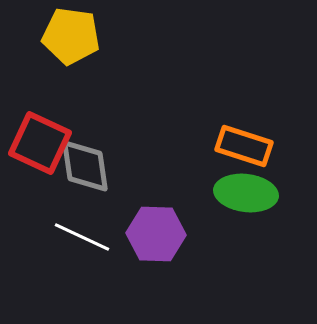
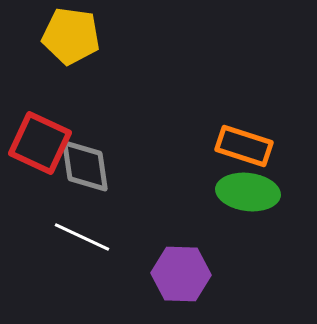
green ellipse: moved 2 px right, 1 px up
purple hexagon: moved 25 px right, 40 px down
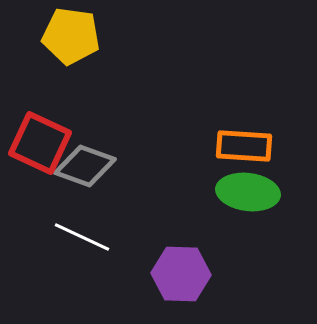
orange rectangle: rotated 14 degrees counterclockwise
gray diamond: rotated 62 degrees counterclockwise
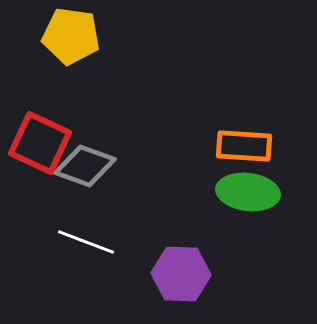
white line: moved 4 px right, 5 px down; rotated 4 degrees counterclockwise
